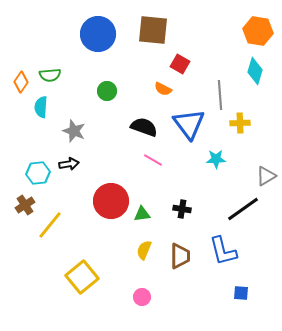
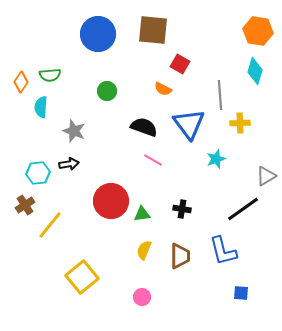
cyan star: rotated 18 degrees counterclockwise
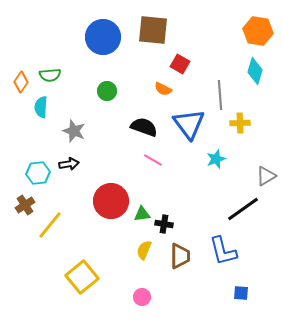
blue circle: moved 5 px right, 3 px down
black cross: moved 18 px left, 15 px down
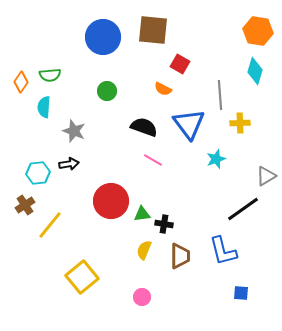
cyan semicircle: moved 3 px right
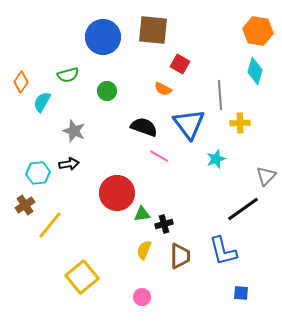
green semicircle: moved 18 px right; rotated 10 degrees counterclockwise
cyan semicircle: moved 2 px left, 5 px up; rotated 25 degrees clockwise
pink line: moved 6 px right, 4 px up
gray triangle: rotated 15 degrees counterclockwise
red circle: moved 6 px right, 8 px up
black cross: rotated 24 degrees counterclockwise
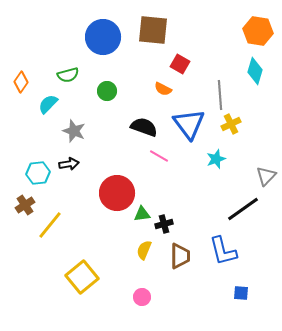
cyan semicircle: moved 6 px right, 2 px down; rotated 15 degrees clockwise
yellow cross: moved 9 px left, 1 px down; rotated 24 degrees counterclockwise
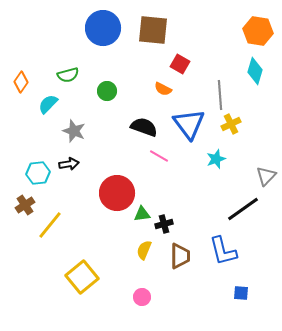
blue circle: moved 9 px up
